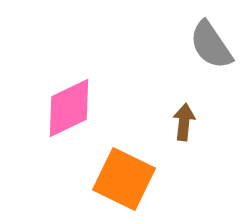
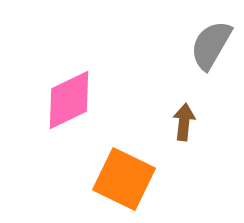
gray semicircle: rotated 64 degrees clockwise
pink diamond: moved 8 px up
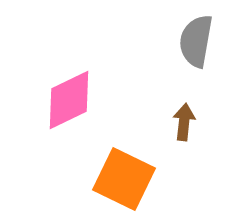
gray semicircle: moved 15 px left, 4 px up; rotated 20 degrees counterclockwise
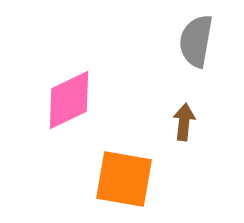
orange square: rotated 16 degrees counterclockwise
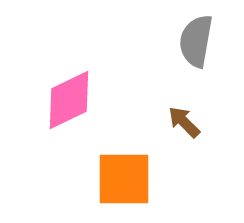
brown arrow: rotated 51 degrees counterclockwise
orange square: rotated 10 degrees counterclockwise
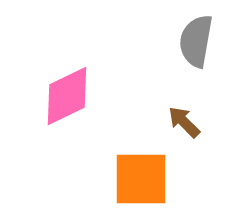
pink diamond: moved 2 px left, 4 px up
orange square: moved 17 px right
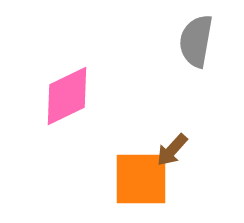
brown arrow: moved 12 px left, 28 px down; rotated 93 degrees counterclockwise
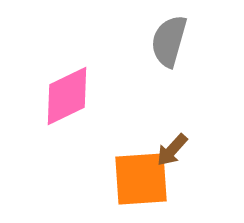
gray semicircle: moved 27 px left; rotated 6 degrees clockwise
orange square: rotated 4 degrees counterclockwise
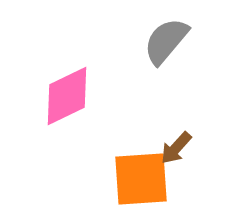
gray semicircle: moved 3 px left; rotated 24 degrees clockwise
brown arrow: moved 4 px right, 2 px up
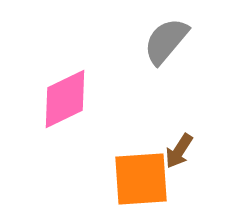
pink diamond: moved 2 px left, 3 px down
brown arrow: moved 3 px right, 3 px down; rotated 9 degrees counterclockwise
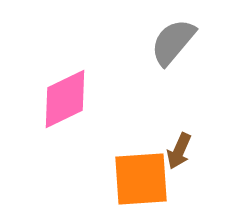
gray semicircle: moved 7 px right, 1 px down
brown arrow: rotated 9 degrees counterclockwise
